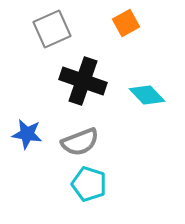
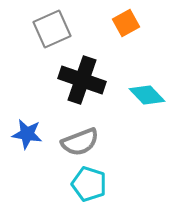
black cross: moved 1 px left, 1 px up
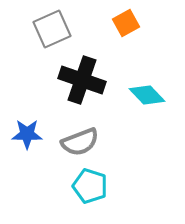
blue star: rotated 8 degrees counterclockwise
cyan pentagon: moved 1 px right, 2 px down
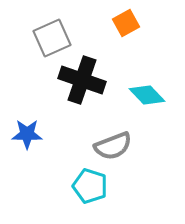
gray square: moved 9 px down
gray semicircle: moved 33 px right, 4 px down
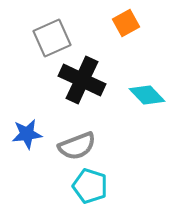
black cross: rotated 6 degrees clockwise
blue star: rotated 8 degrees counterclockwise
gray semicircle: moved 36 px left
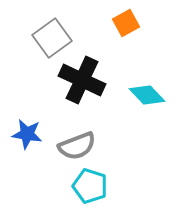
gray square: rotated 12 degrees counterclockwise
blue star: rotated 16 degrees clockwise
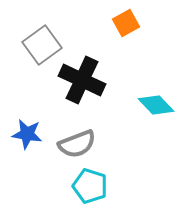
gray square: moved 10 px left, 7 px down
cyan diamond: moved 9 px right, 10 px down
gray semicircle: moved 2 px up
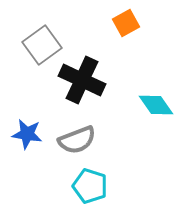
cyan diamond: rotated 9 degrees clockwise
gray semicircle: moved 4 px up
